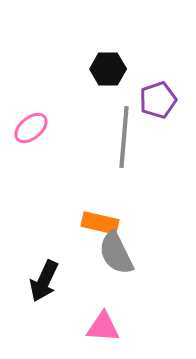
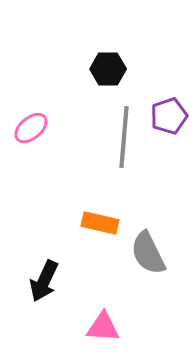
purple pentagon: moved 11 px right, 16 px down
gray semicircle: moved 32 px right
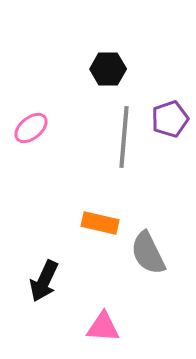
purple pentagon: moved 1 px right, 3 px down
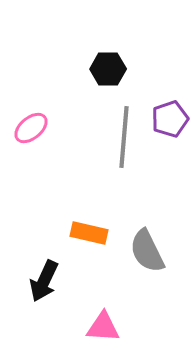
orange rectangle: moved 11 px left, 10 px down
gray semicircle: moved 1 px left, 2 px up
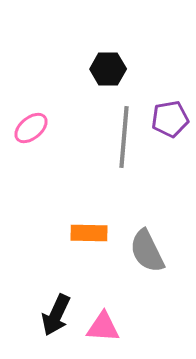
purple pentagon: rotated 9 degrees clockwise
orange rectangle: rotated 12 degrees counterclockwise
black arrow: moved 12 px right, 34 px down
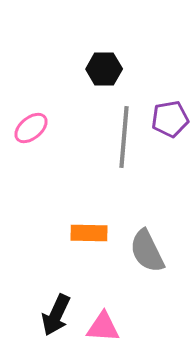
black hexagon: moved 4 px left
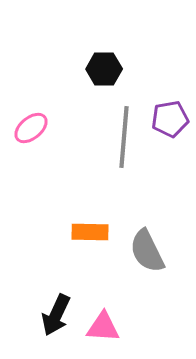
orange rectangle: moved 1 px right, 1 px up
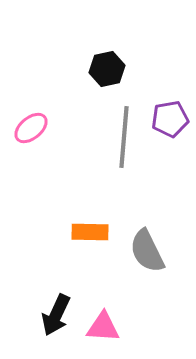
black hexagon: moved 3 px right; rotated 12 degrees counterclockwise
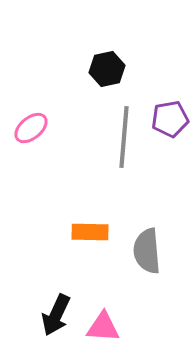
gray semicircle: rotated 21 degrees clockwise
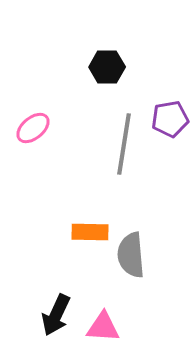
black hexagon: moved 2 px up; rotated 12 degrees clockwise
pink ellipse: moved 2 px right
gray line: moved 7 px down; rotated 4 degrees clockwise
gray semicircle: moved 16 px left, 4 px down
